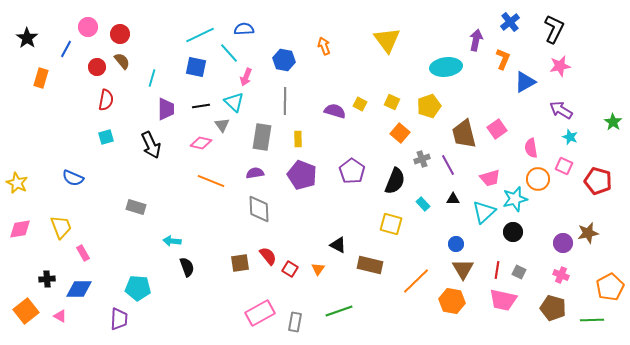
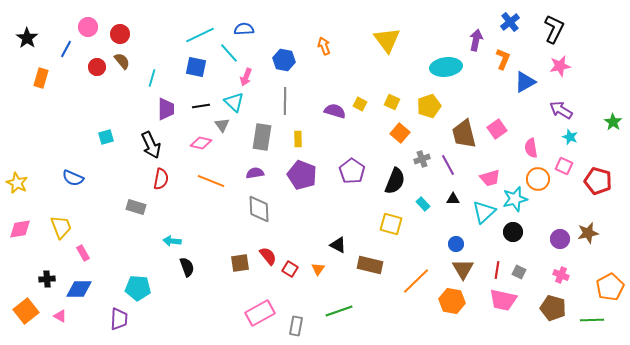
red semicircle at (106, 100): moved 55 px right, 79 px down
purple circle at (563, 243): moved 3 px left, 4 px up
gray rectangle at (295, 322): moved 1 px right, 4 px down
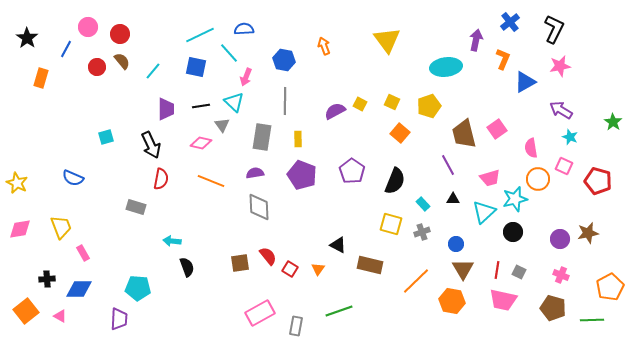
cyan line at (152, 78): moved 1 px right, 7 px up; rotated 24 degrees clockwise
purple semicircle at (335, 111): rotated 45 degrees counterclockwise
gray cross at (422, 159): moved 73 px down
gray diamond at (259, 209): moved 2 px up
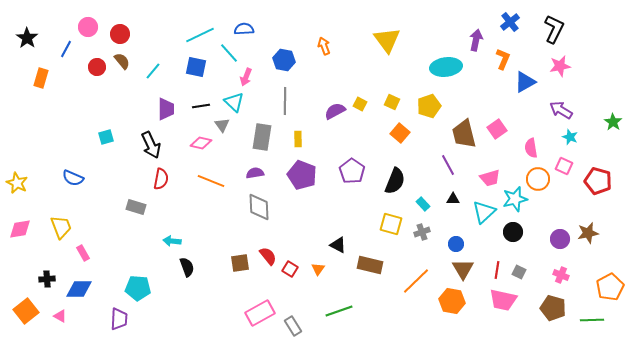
gray rectangle at (296, 326): moved 3 px left; rotated 42 degrees counterclockwise
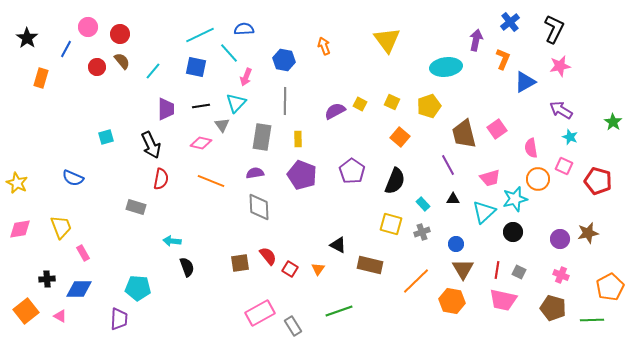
cyan triangle at (234, 102): moved 2 px right, 1 px down; rotated 30 degrees clockwise
orange square at (400, 133): moved 4 px down
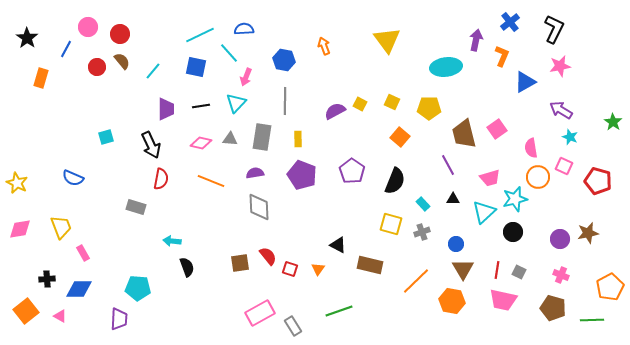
orange L-shape at (503, 59): moved 1 px left, 3 px up
yellow pentagon at (429, 106): moved 2 px down; rotated 20 degrees clockwise
gray triangle at (222, 125): moved 8 px right, 14 px down; rotated 49 degrees counterclockwise
orange circle at (538, 179): moved 2 px up
red square at (290, 269): rotated 14 degrees counterclockwise
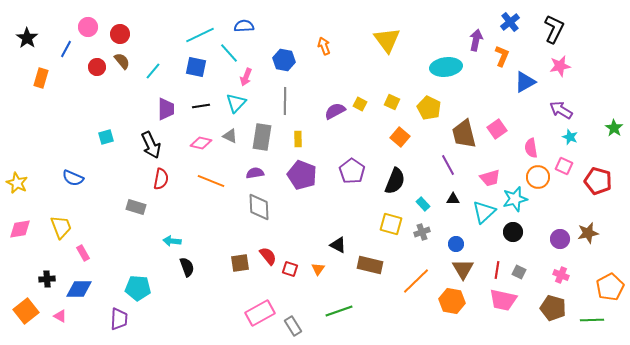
blue semicircle at (244, 29): moved 3 px up
yellow pentagon at (429, 108): rotated 25 degrees clockwise
green star at (613, 122): moved 1 px right, 6 px down
gray triangle at (230, 139): moved 3 px up; rotated 21 degrees clockwise
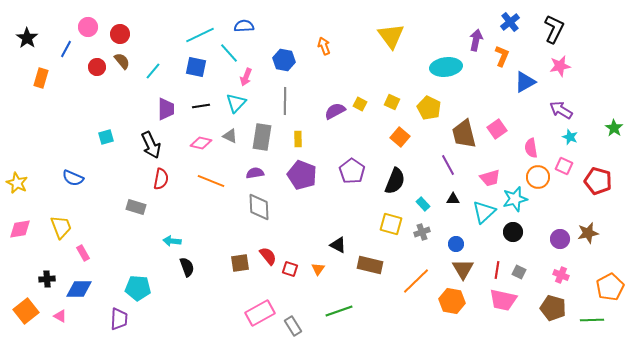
yellow triangle at (387, 40): moved 4 px right, 4 px up
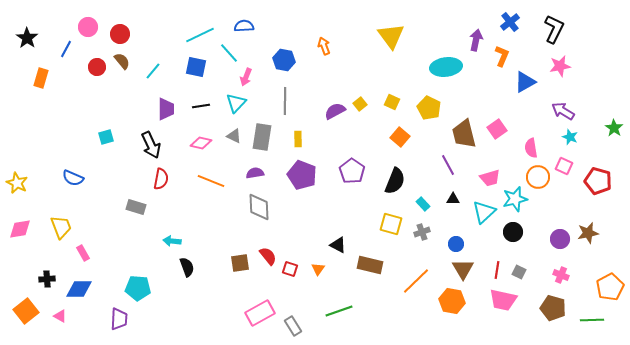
yellow square at (360, 104): rotated 24 degrees clockwise
purple arrow at (561, 110): moved 2 px right, 1 px down
gray triangle at (230, 136): moved 4 px right
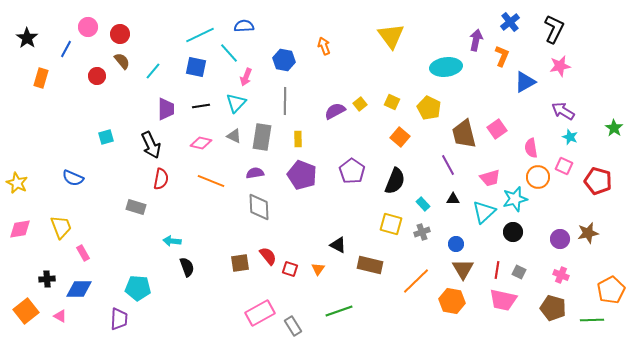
red circle at (97, 67): moved 9 px down
orange pentagon at (610, 287): moved 1 px right, 3 px down
